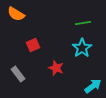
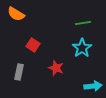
red square: rotated 32 degrees counterclockwise
gray rectangle: moved 1 px right, 2 px up; rotated 49 degrees clockwise
cyan arrow: rotated 30 degrees clockwise
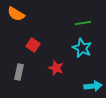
cyan star: rotated 12 degrees counterclockwise
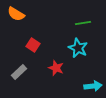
cyan star: moved 4 px left
gray rectangle: rotated 35 degrees clockwise
